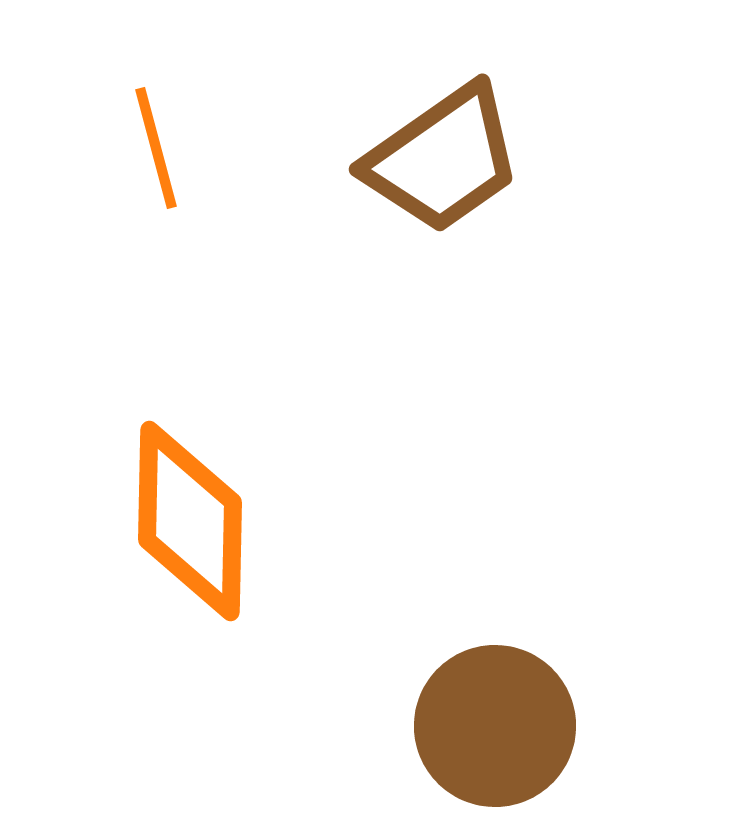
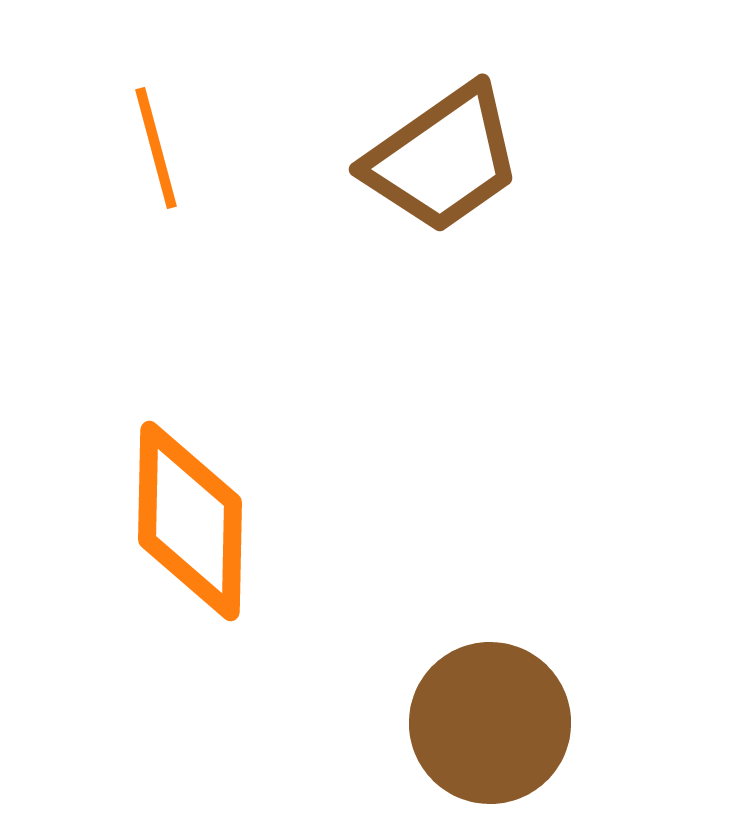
brown circle: moved 5 px left, 3 px up
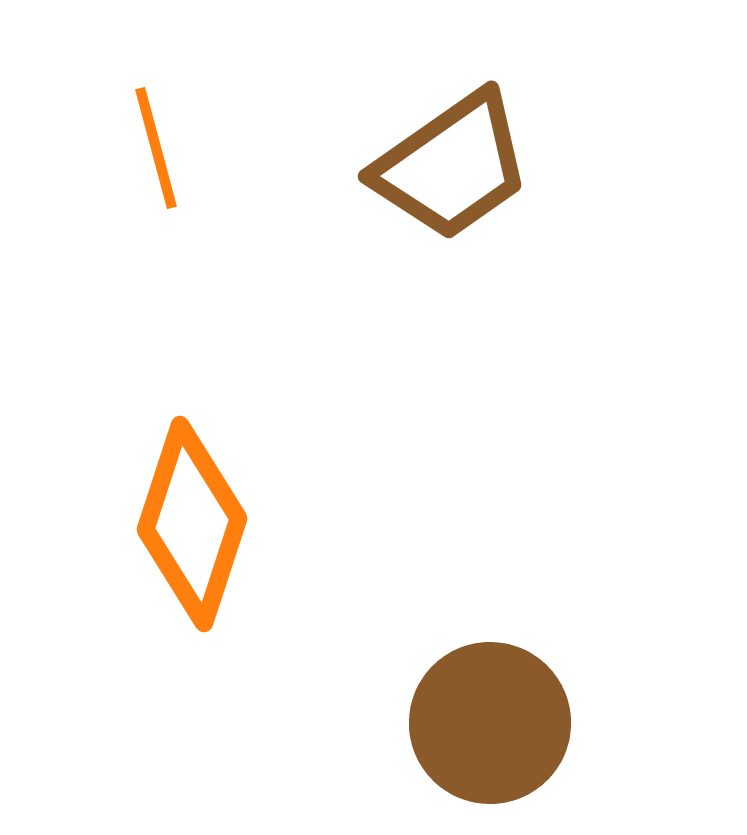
brown trapezoid: moved 9 px right, 7 px down
orange diamond: moved 2 px right, 3 px down; rotated 17 degrees clockwise
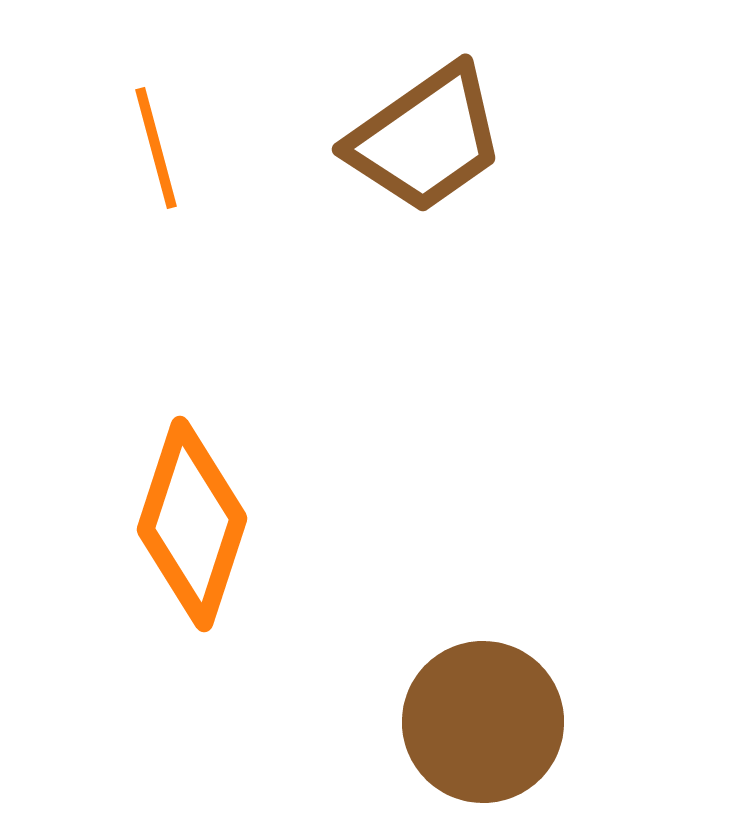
brown trapezoid: moved 26 px left, 27 px up
brown circle: moved 7 px left, 1 px up
